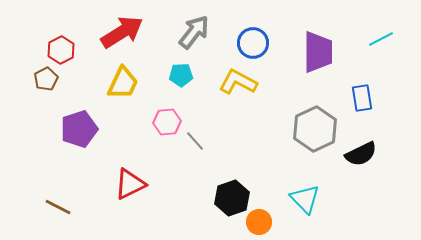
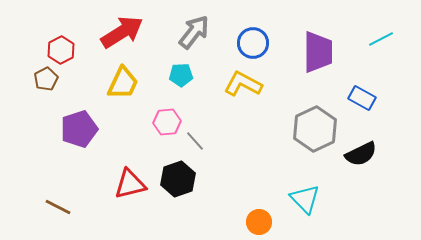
yellow L-shape: moved 5 px right, 2 px down
blue rectangle: rotated 52 degrees counterclockwise
red triangle: rotated 12 degrees clockwise
black hexagon: moved 54 px left, 19 px up
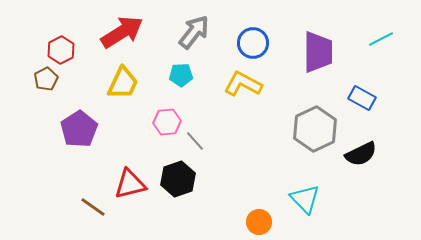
purple pentagon: rotated 15 degrees counterclockwise
brown line: moved 35 px right; rotated 8 degrees clockwise
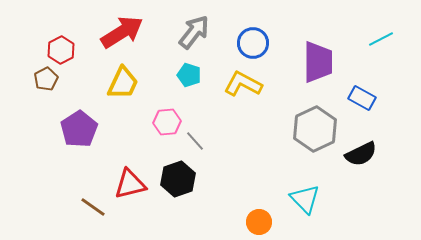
purple trapezoid: moved 10 px down
cyan pentagon: moved 8 px right; rotated 20 degrees clockwise
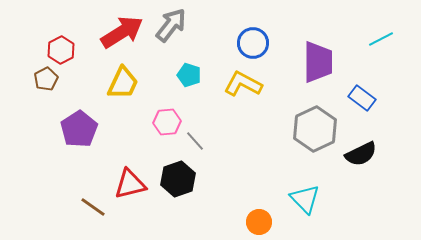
gray arrow: moved 23 px left, 7 px up
blue rectangle: rotated 8 degrees clockwise
